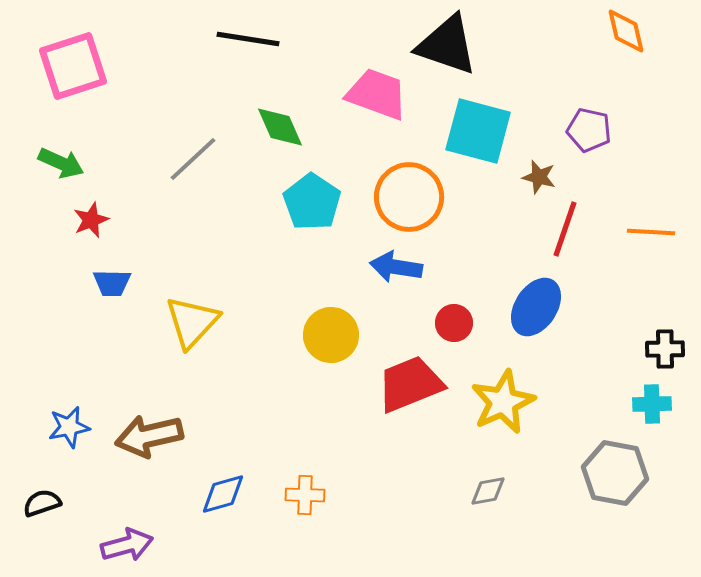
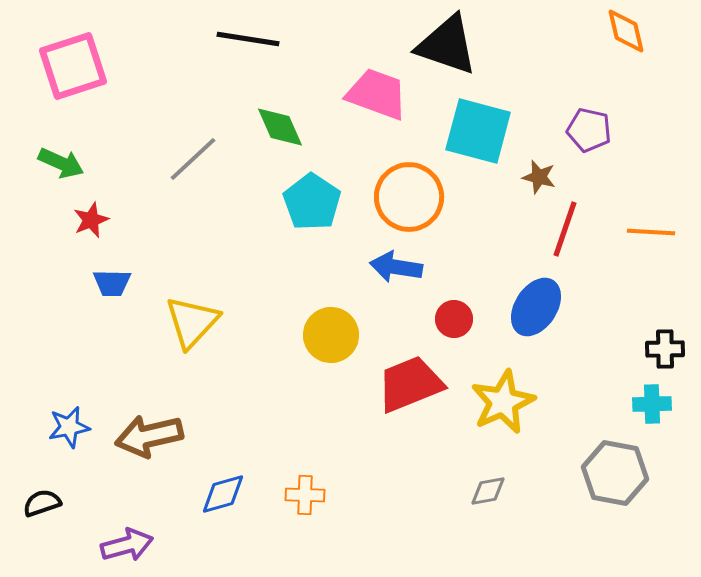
red circle: moved 4 px up
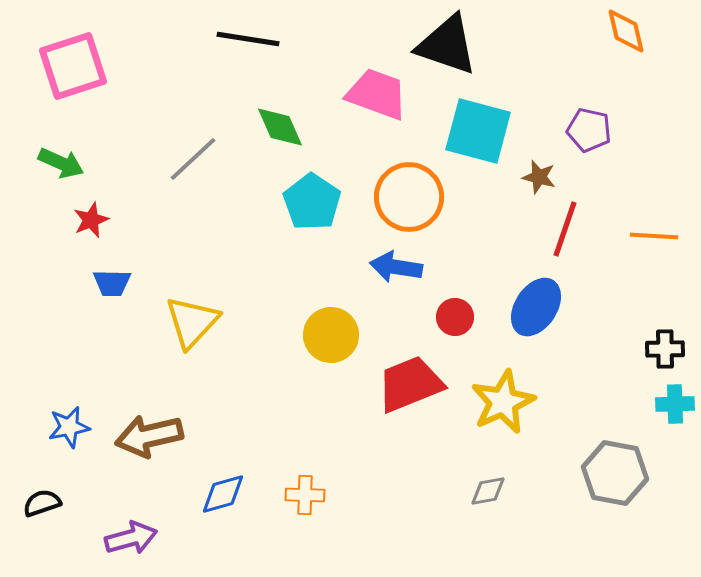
orange line: moved 3 px right, 4 px down
red circle: moved 1 px right, 2 px up
cyan cross: moved 23 px right
purple arrow: moved 4 px right, 7 px up
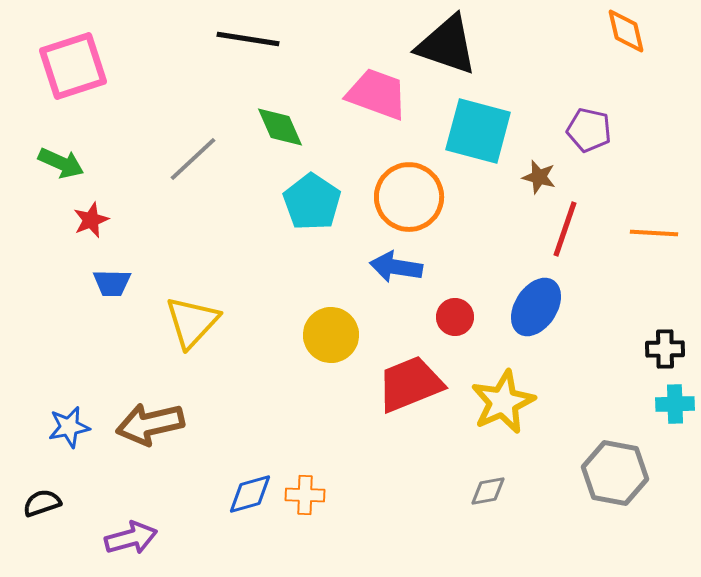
orange line: moved 3 px up
brown arrow: moved 1 px right, 12 px up
blue diamond: moved 27 px right
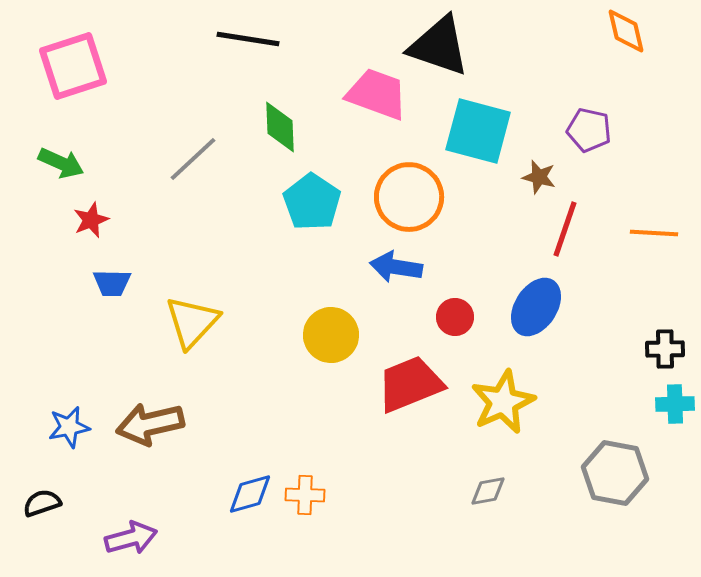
black triangle: moved 8 px left, 1 px down
green diamond: rotated 22 degrees clockwise
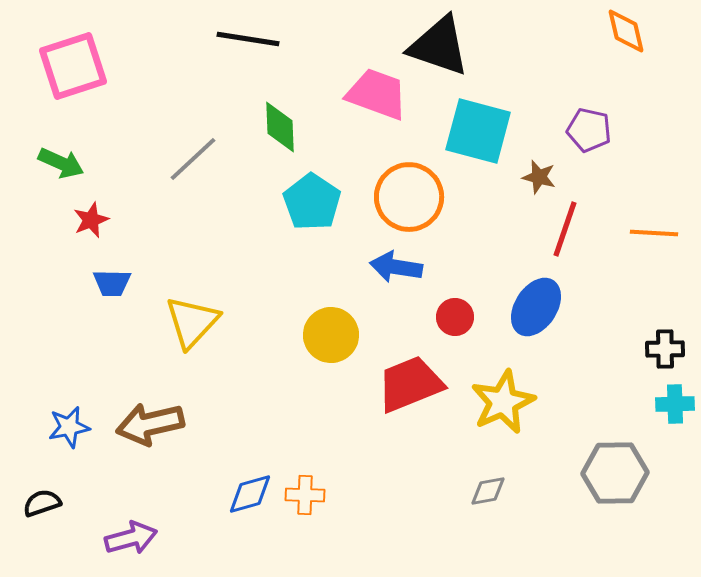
gray hexagon: rotated 12 degrees counterclockwise
